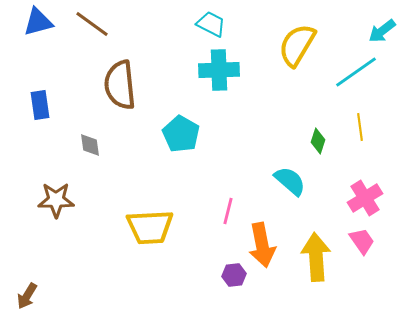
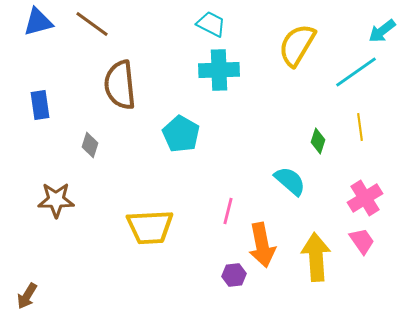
gray diamond: rotated 25 degrees clockwise
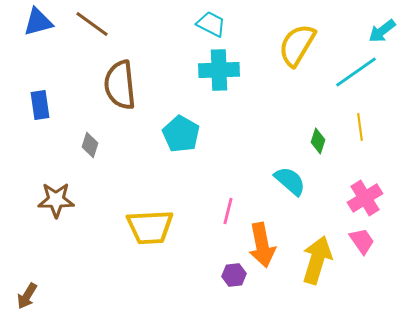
yellow arrow: moved 1 px right, 3 px down; rotated 21 degrees clockwise
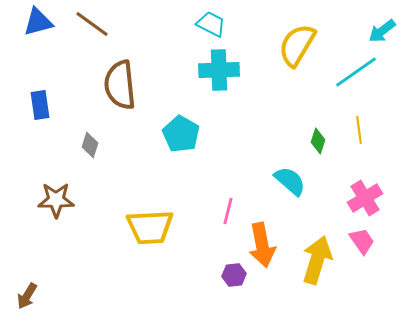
yellow line: moved 1 px left, 3 px down
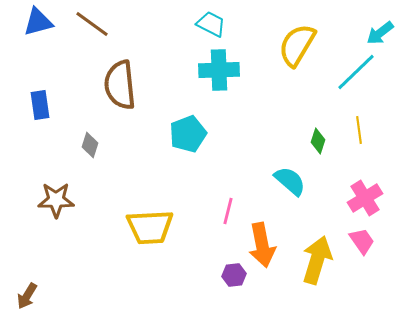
cyan arrow: moved 2 px left, 2 px down
cyan line: rotated 9 degrees counterclockwise
cyan pentagon: moved 7 px right; rotated 21 degrees clockwise
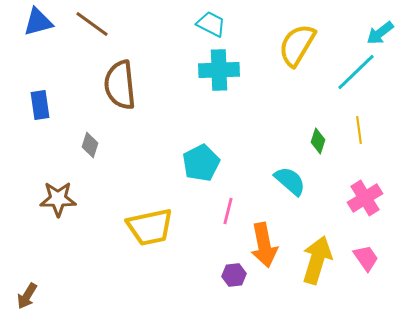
cyan pentagon: moved 13 px right, 29 px down; rotated 6 degrees counterclockwise
brown star: moved 2 px right, 1 px up
yellow trapezoid: rotated 9 degrees counterclockwise
pink trapezoid: moved 4 px right, 17 px down
orange arrow: moved 2 px right
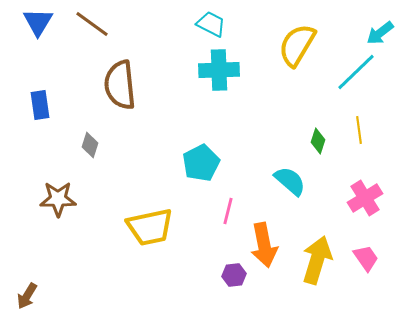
blue triangle: rotated 44 degrees counterclockwise
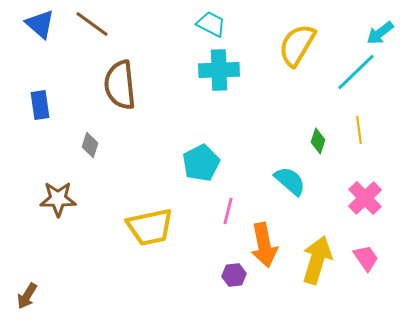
blue triangle: moved 2 px right, 2 px down; rotated 20 degrees counterclockwise
pink cross: rotated 12 degrees counterclockwise
